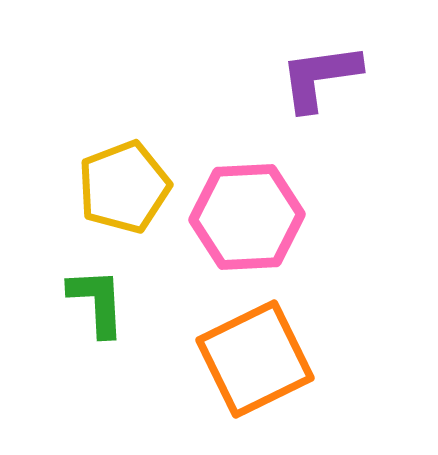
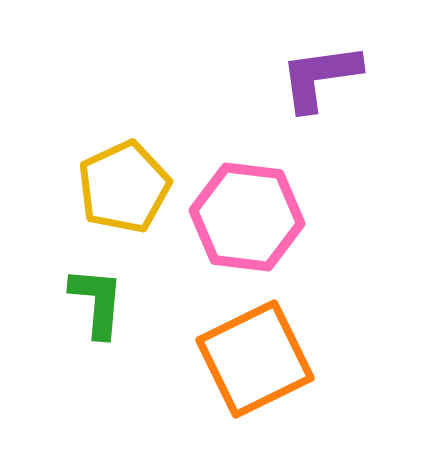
yellow pentagon: rotated 4 degrees counterclockwise
pink hexagon: rotated 10 degrees clockwise
green L-shape: rotated 8 degrees clockwise
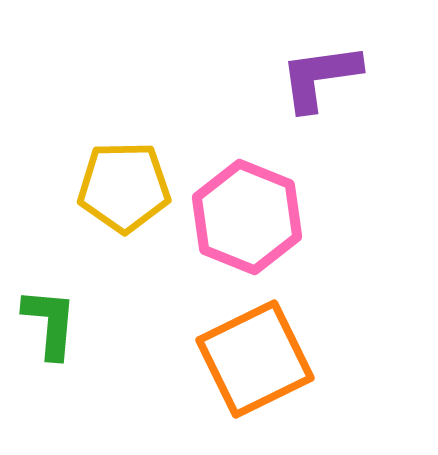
yellow pentagon: rotated 24 degrees clockwise
pink hexagon: rotated 15 degrees clockwise
green L-shape: moved 47 px left, 21 px down
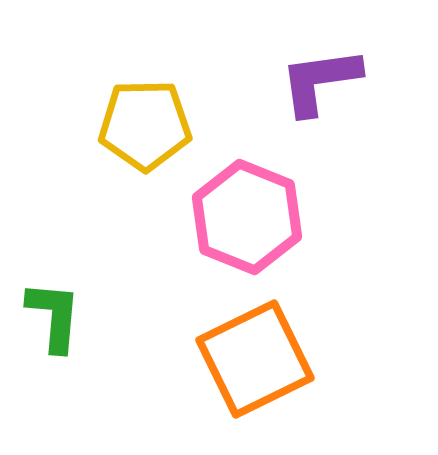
purple L-shape: moved 4 px down
yellow pentagon: moved 21 px right, 62 px up
green L-shape: moved 4 px right, 7 px up
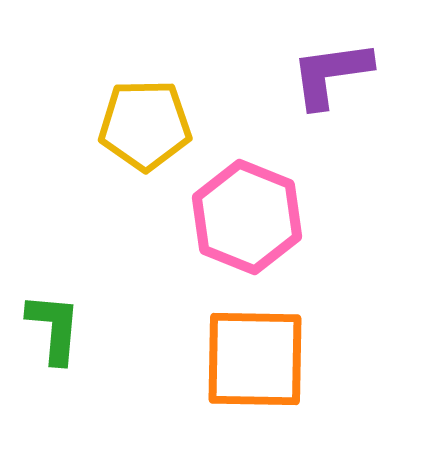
purple L-shape: moved 11 px right, 7 px up
green L-shape: moved 12 px down
orange square: rotated 27 degrees clockwise
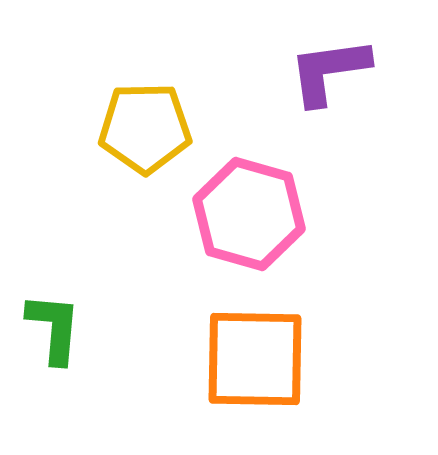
purple L-shape: moved 2 px left, 3 px up
yellow pentagon: moved 3 px down
pink hexagon: moved 2 px right, 3 px up; rotated 6 degrees counterclockwise
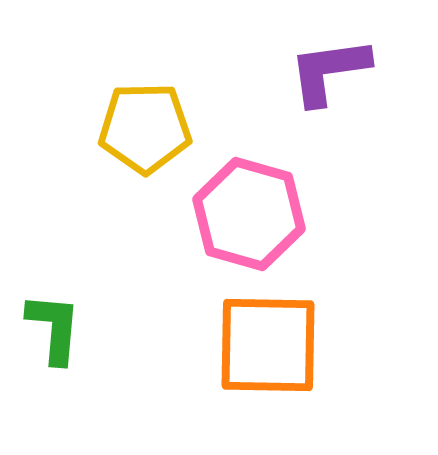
orange square: moved 13 px right, 14 px up
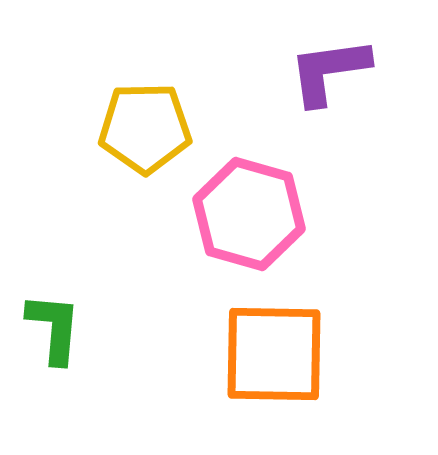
orange square: moved 6 px right, 9 px down
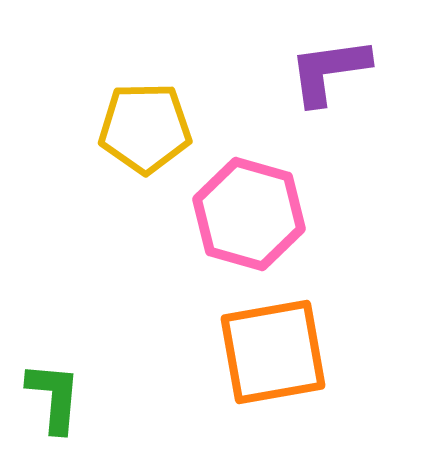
green L-shape: moved 69 px down
orange square: moved 1 px left, 2 px up; rotated 11 degrees counterclockwise
